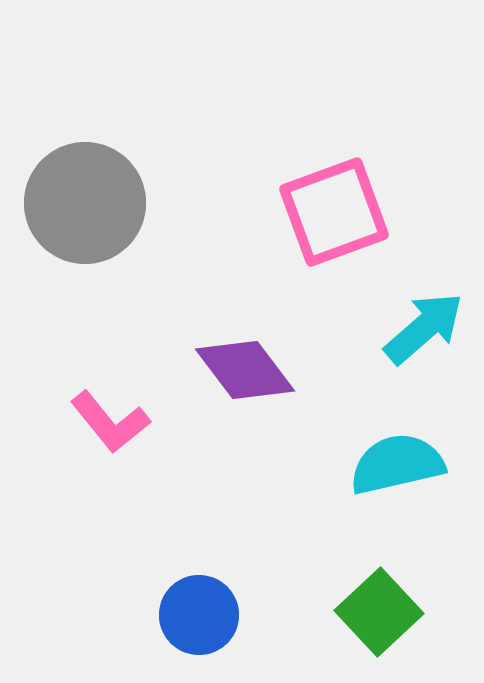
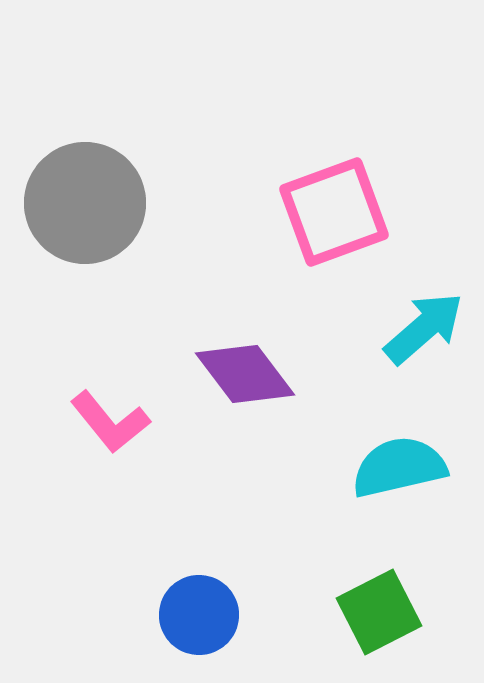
purple diamond: moved 4 px down
cyan semicircle: moved 2 px right, 3 px down
green square: rotated 16 degrees clockwise
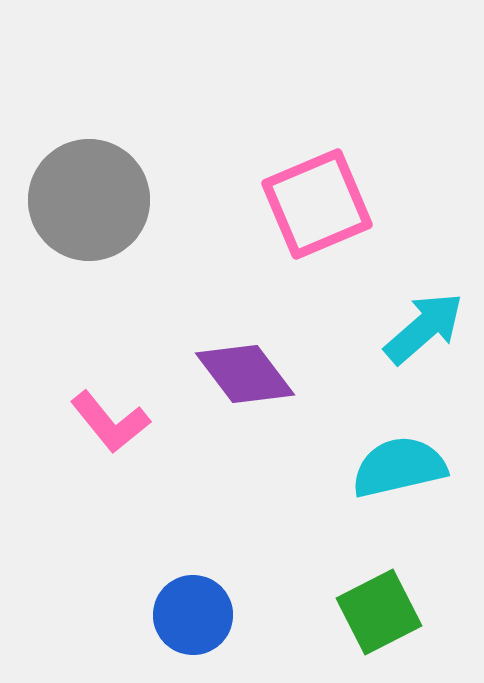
gray circle: moved 4 px right, 3 px up
pink square: moved 17 px left, 8 px up; rotated 3 degrees counterclockwise
blue circle: moved 6 px left
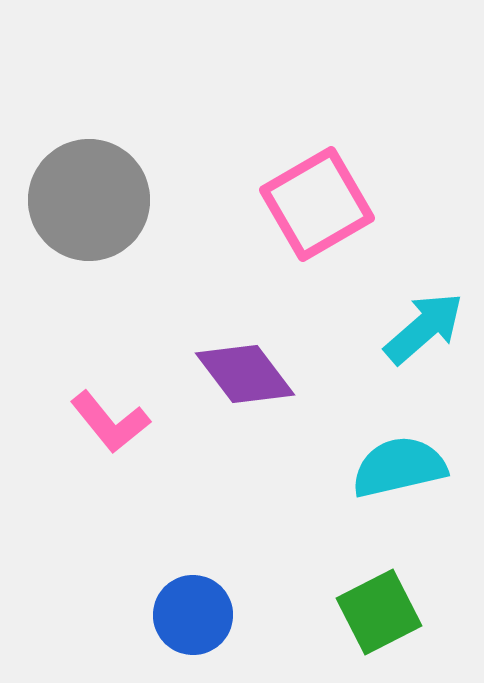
pink square: rotated 7 degrees counterclockwise
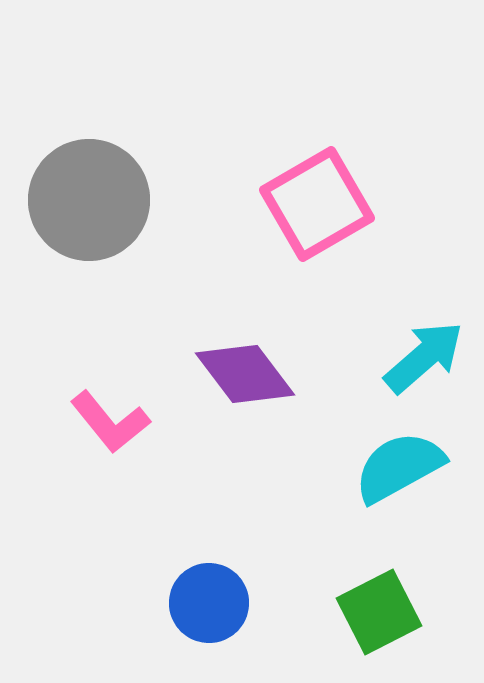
cyan arrow: moved 29 px down
cyan semicircle: rotated 16 degrees counterclockwise
blue circle: moved 16 px right, 12 px up
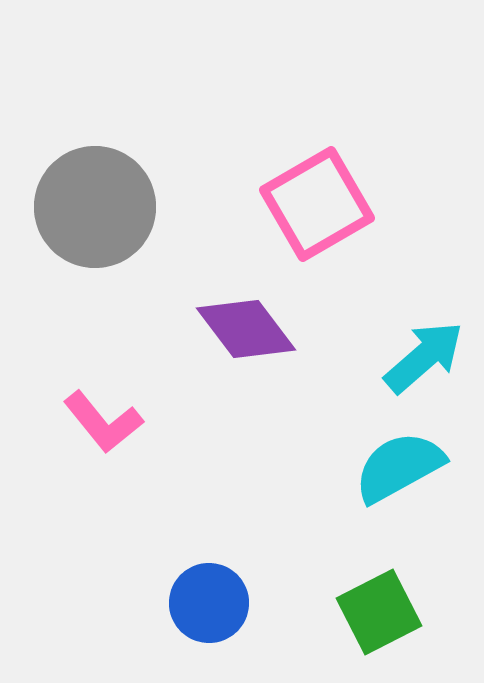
gray circle: moved 6 px right, 7 px down
purple diamond: moved 1 px right, 45 px up
pink L-shape: moved 7 px left
